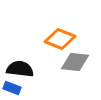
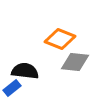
black semicircle: moved 5 px right, 2 px down
blue rectangle: rotated 60 degrees counterclockwise
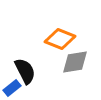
gray diamond: rotated 16 degrees counterclockwise
black semicircle: rotated 56 degrees clockwise
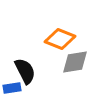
blue rectangle: rotated 30 degrees clockwise
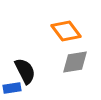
orange diamond: moved 6 px right, 8 px up; rotated 32 degrees clockwise
